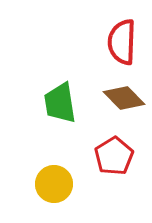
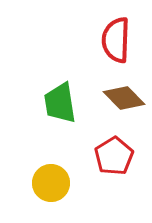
red semicircle: moved 6 px left, 2 px up
yellow circle: moved 3 px left, 1 px up
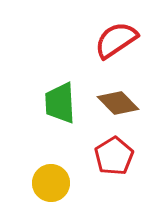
red semicircle: rotated 54 degrees clockwise
brown diamond: moved 6 px left, 5 px down
green trapezoid: rotated 6 degrees clockwise
